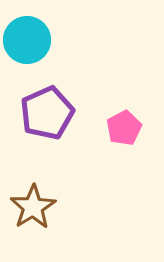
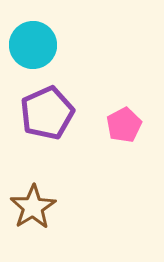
cyan circle: moved 6 px right, 5 px down
pink pentagon: moved 3 px up
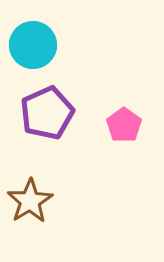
pink pentagon: rotated 8 degrees counterclockwise
brown star: moved 3 px left, 6 px up
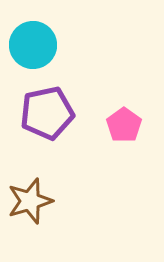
purple pentagon: rotated 12 degrees clockwise
brown star: rotated 15 degrees clockwise
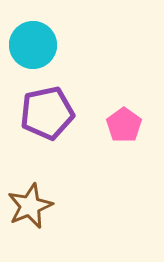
brown star: moved 5 px down; rotated 6 degrees counterclockwise
